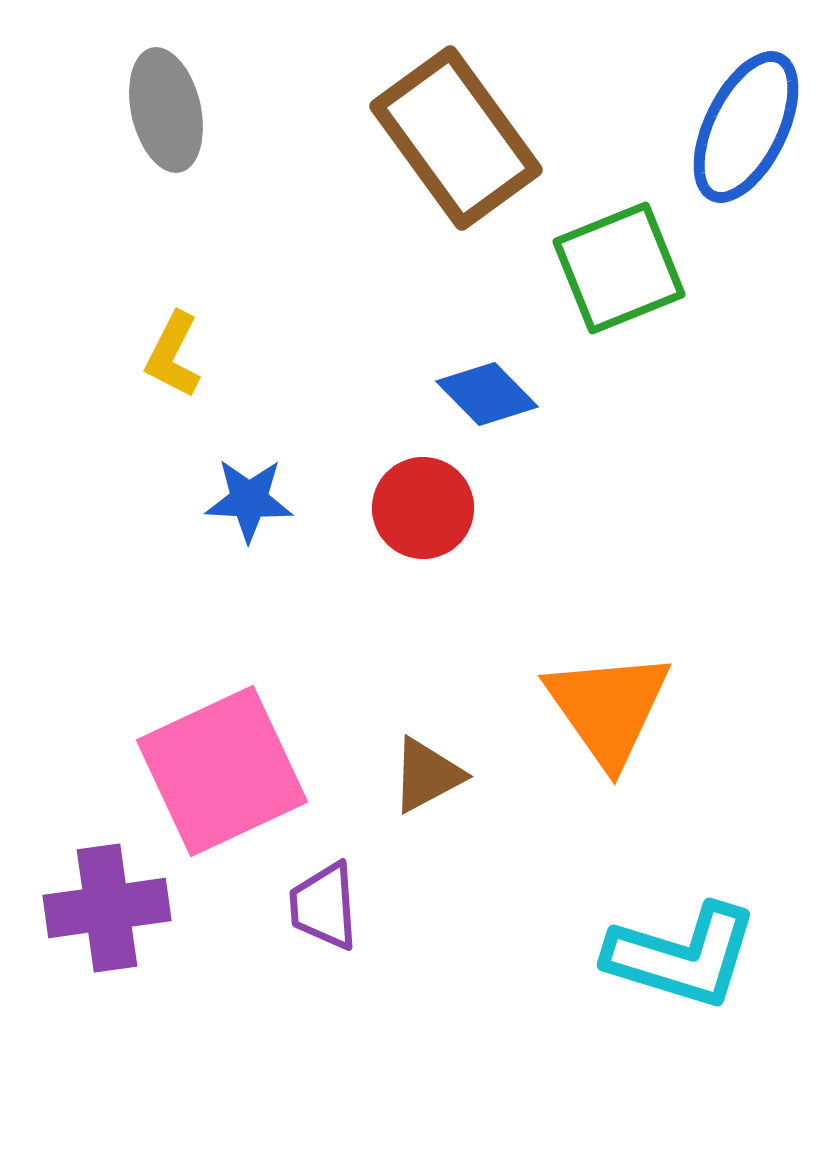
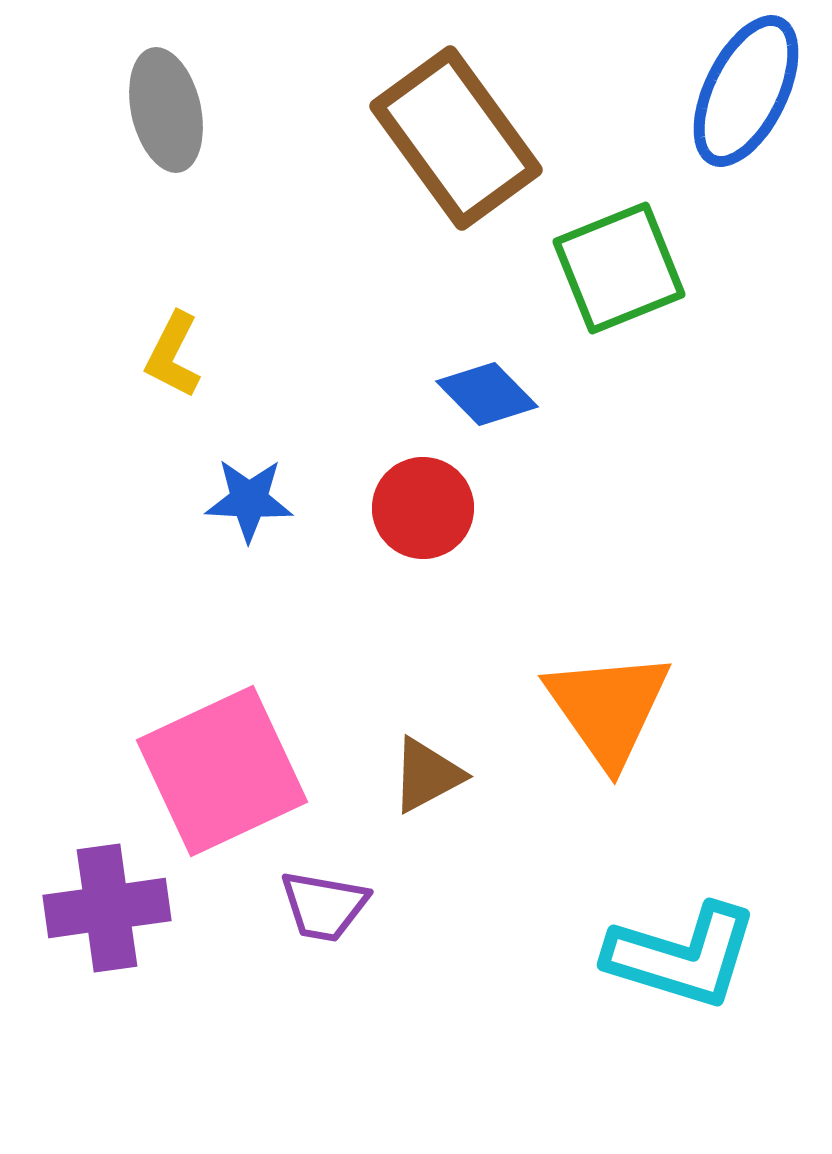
blue ellipse: moved 36 px up
purple trapezoid: rotated 76 degrees counterclockwise
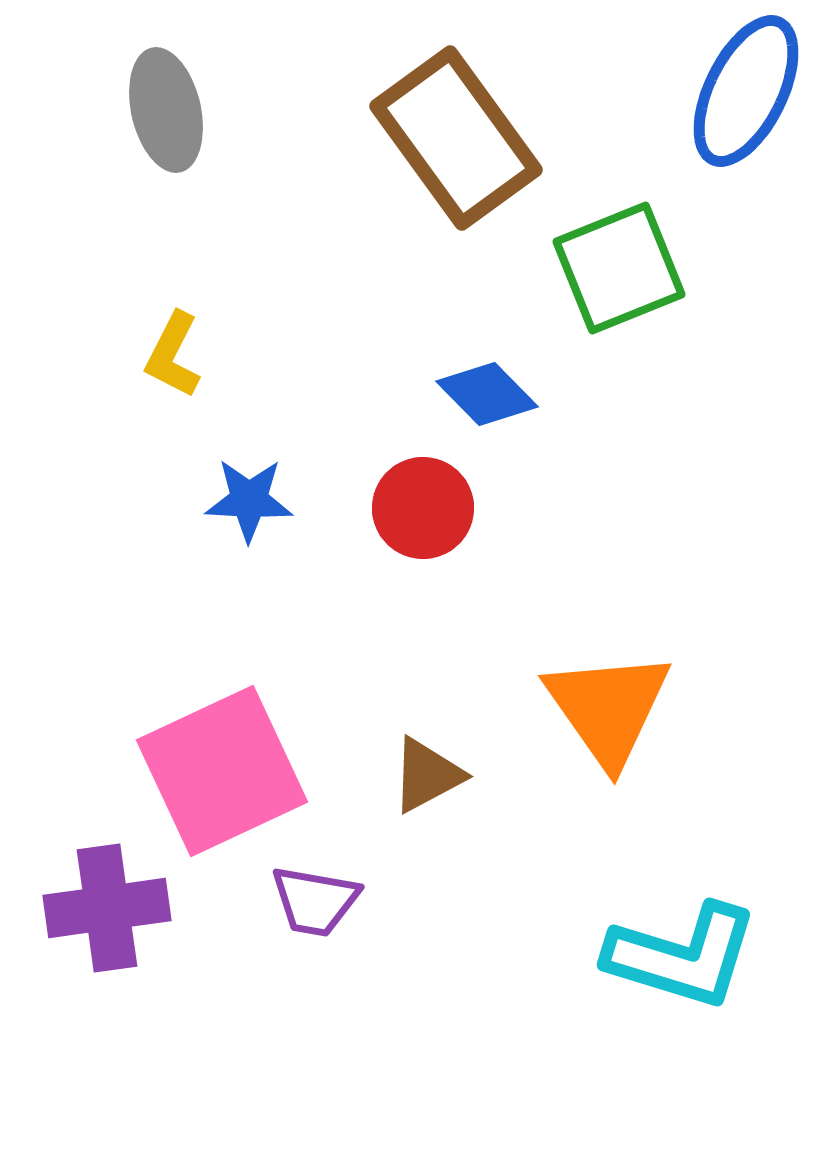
purple trapezoid: moved 9 px left, 5 px up
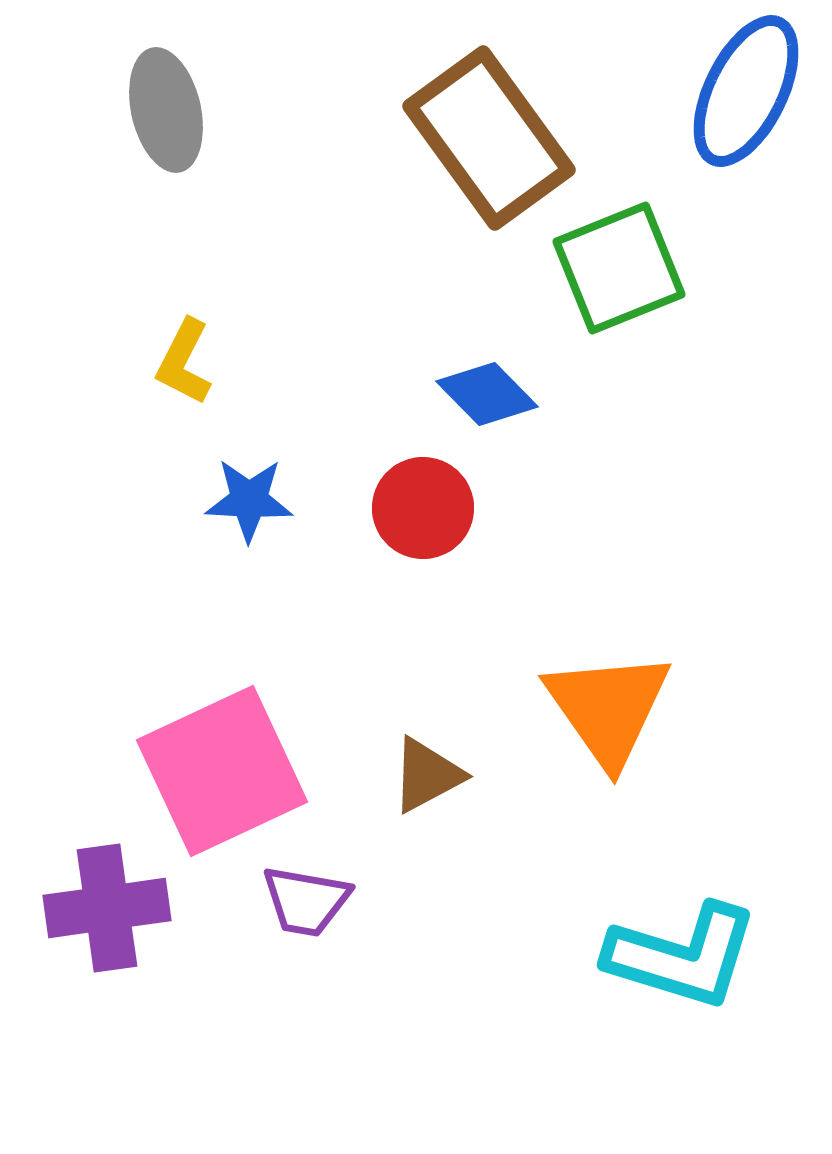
brown rectangle: moved 33 px right
yellow L-shape: moved 11 px right, 7 px down
purple trapezoid: moved 9 px left
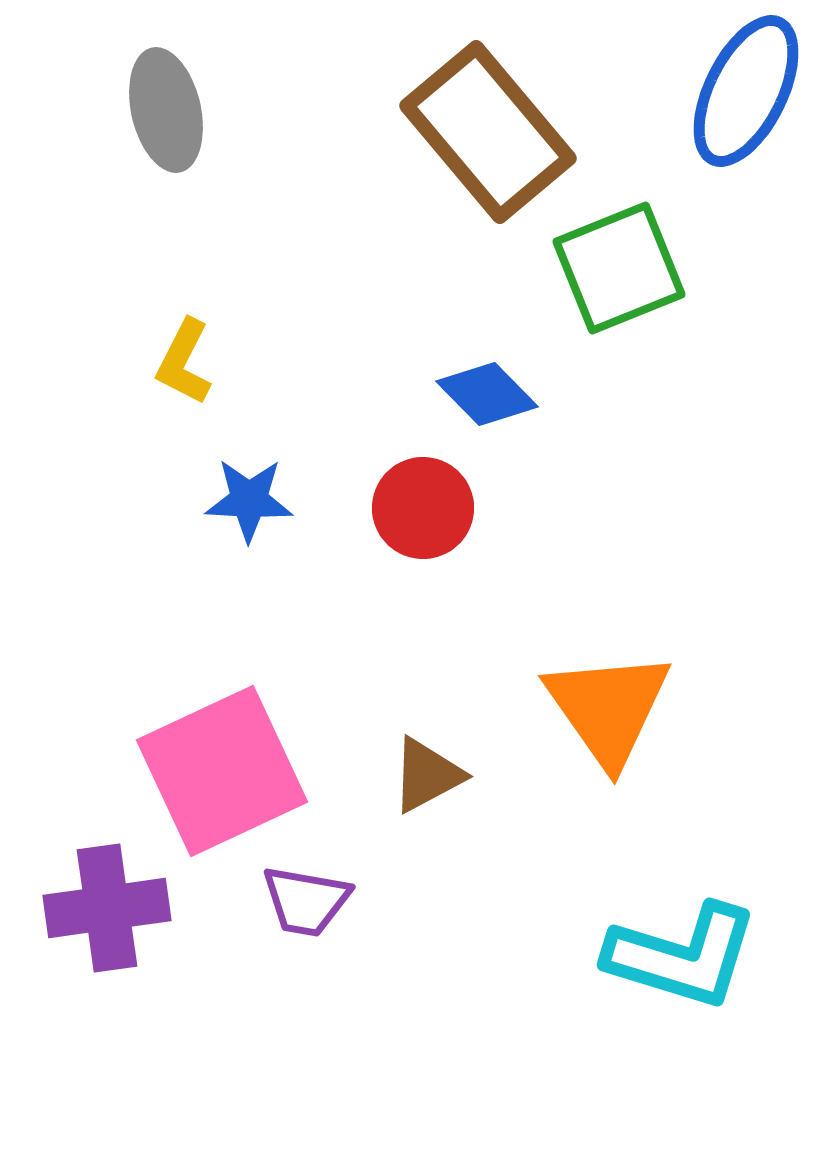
brown rectangle: moved 1 px left, 6 px up; rotated 4 degrees counterclockwise
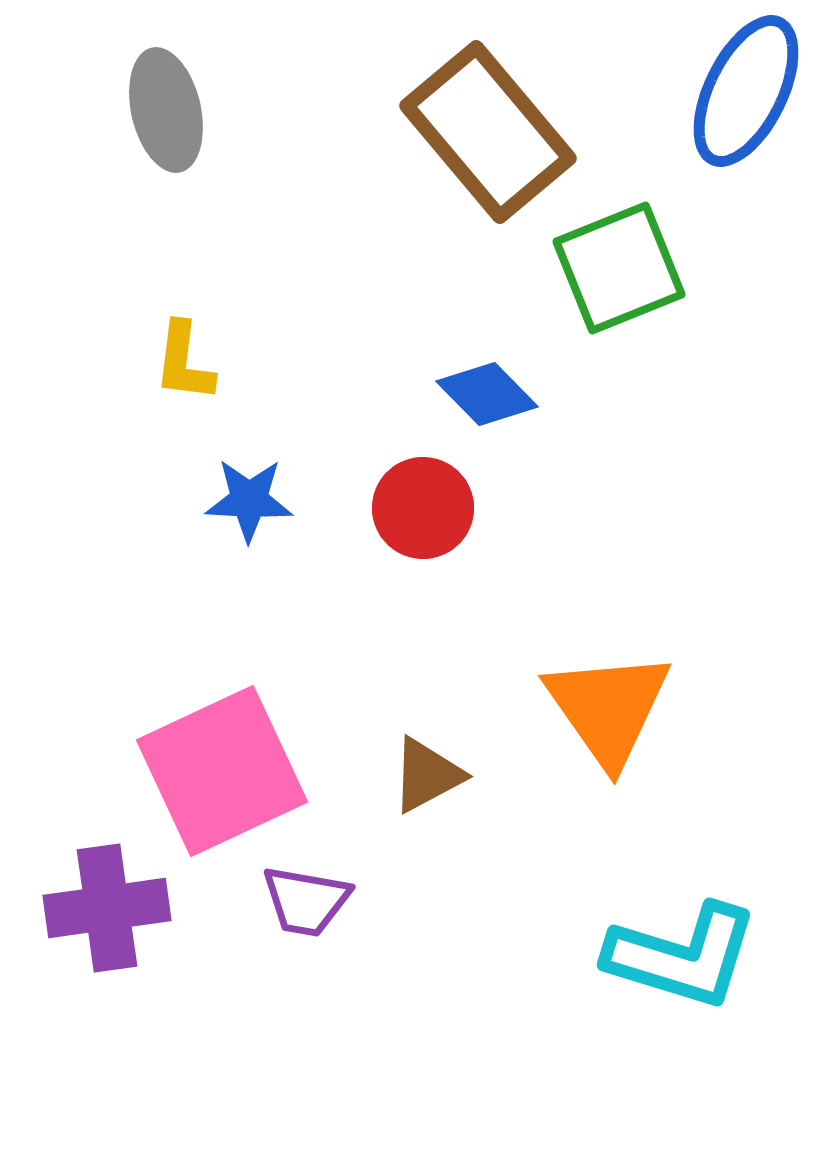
yellow L-shape: rotated 20 degrees counterclockwise
